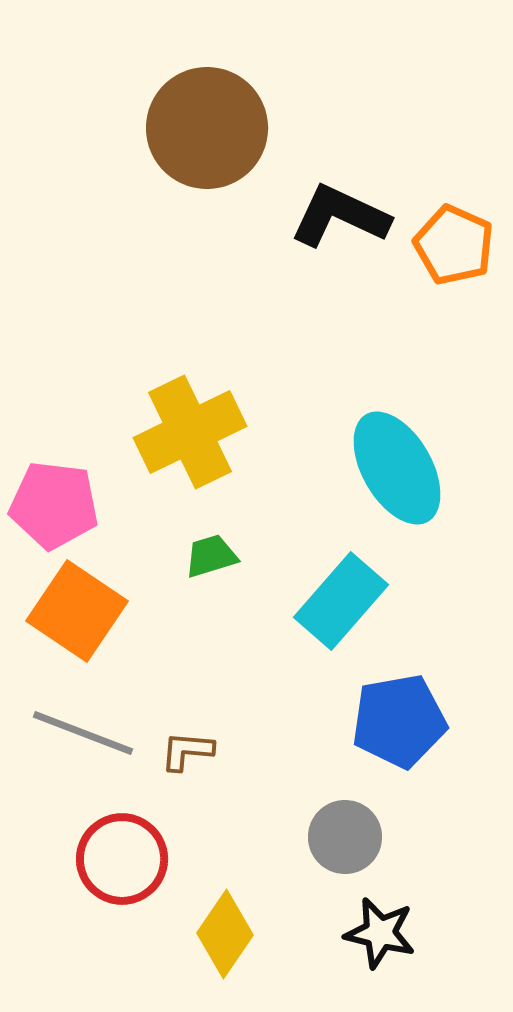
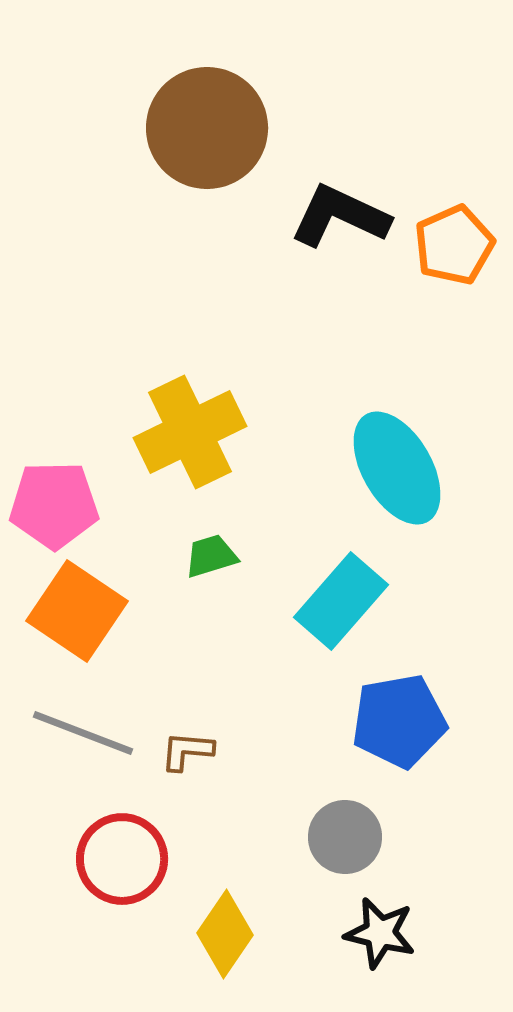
orange pentagon: rotated 24 degrees clockwise
pink pentagon: rotated 8 degrees counterclockwise
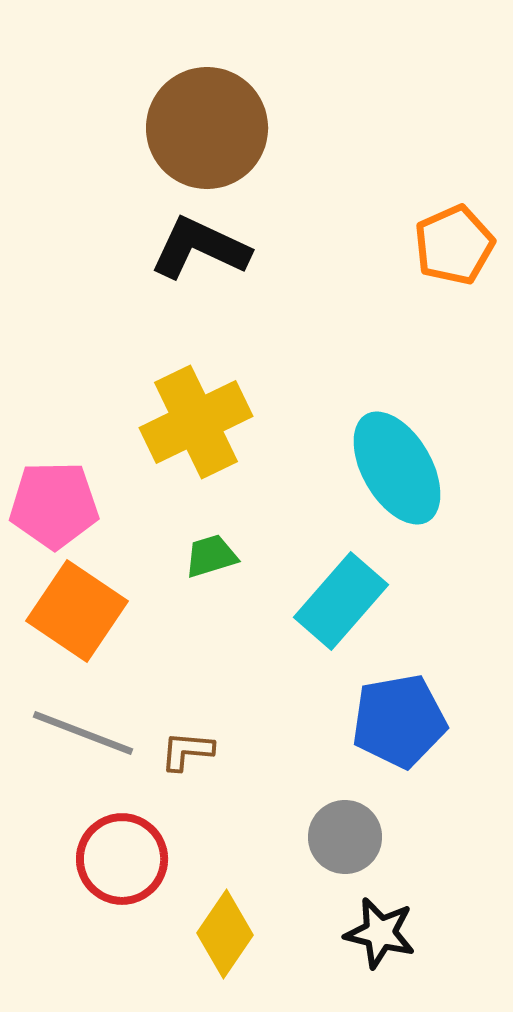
black L-shape: moved 140 px left, 32 px down
yellow cross: moved 6 px right, 10 px up
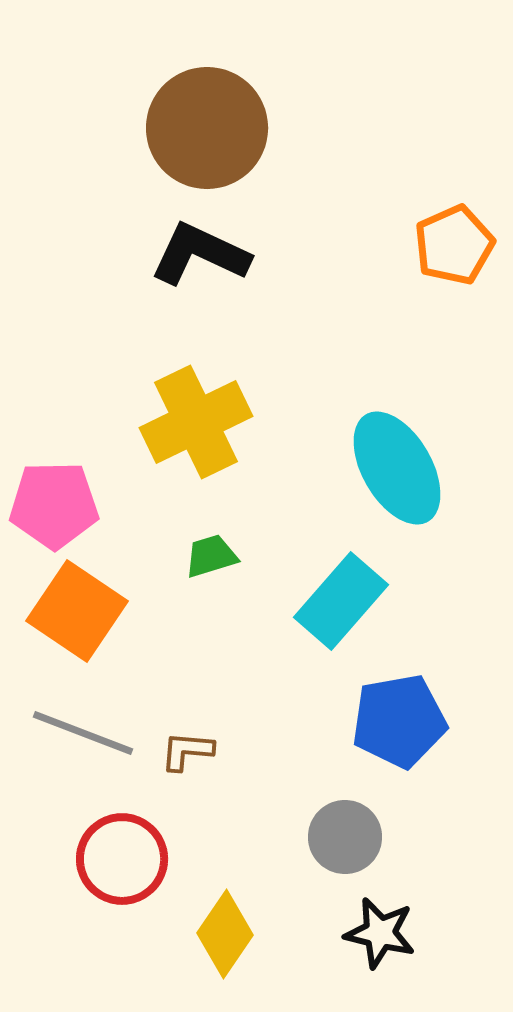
black L-shape: moved 6 px down
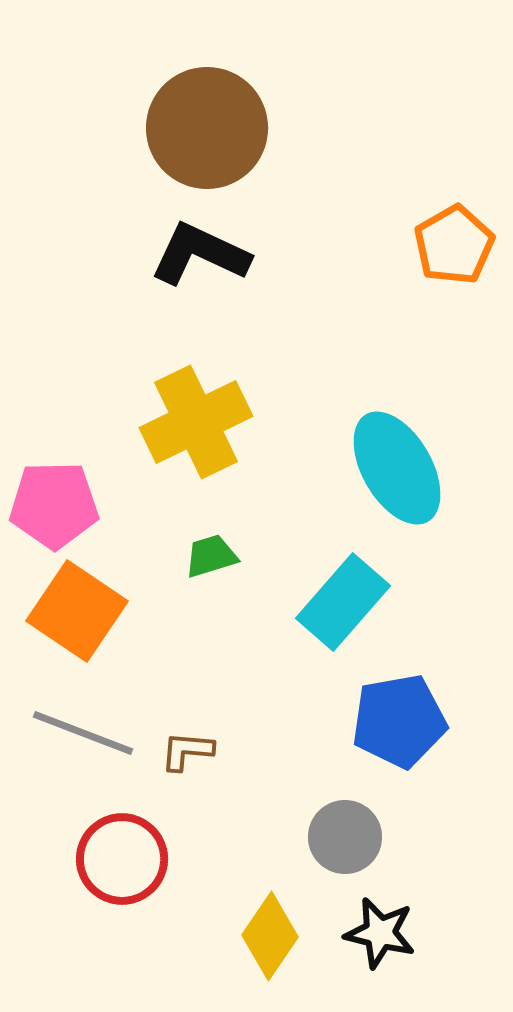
orange pentagon: rotated 6 degrees counterclockwise
cyan rectangle: moved 2 px right, 1 px down
yellow diamond: moved 45 px right, 2 px down
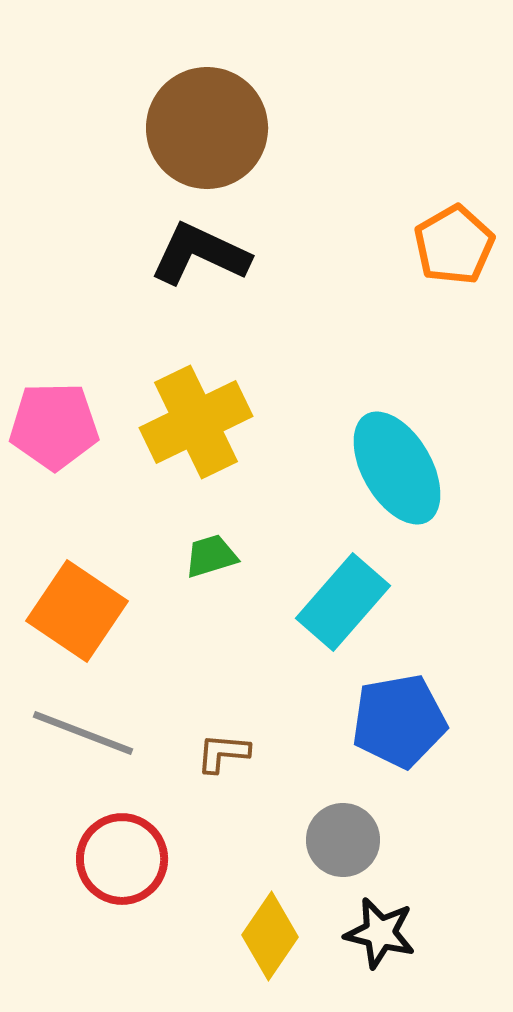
pink pentagon: moved 79 px up
brown L-shape: moved 36 px right, 2 px down
gray circle: moved 2 px left, 3 px down
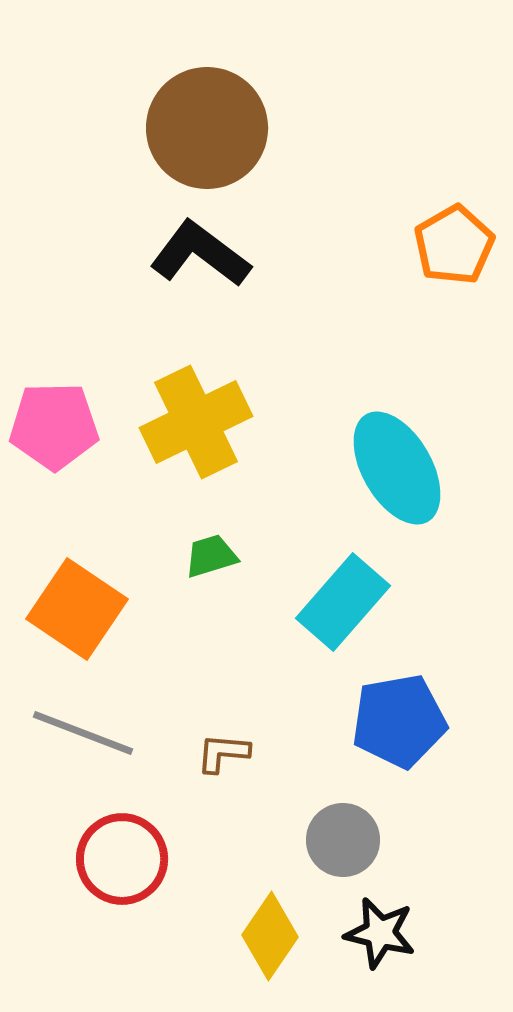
black L-shape: rotated 12 degrees clockwise
orange square: moved 2 px up
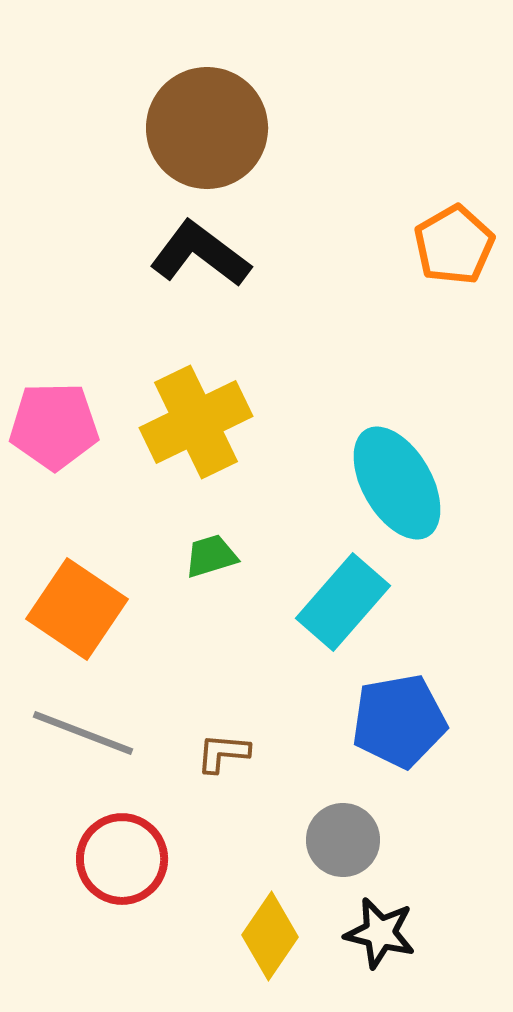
cyan ellipse: moved 15 px down
